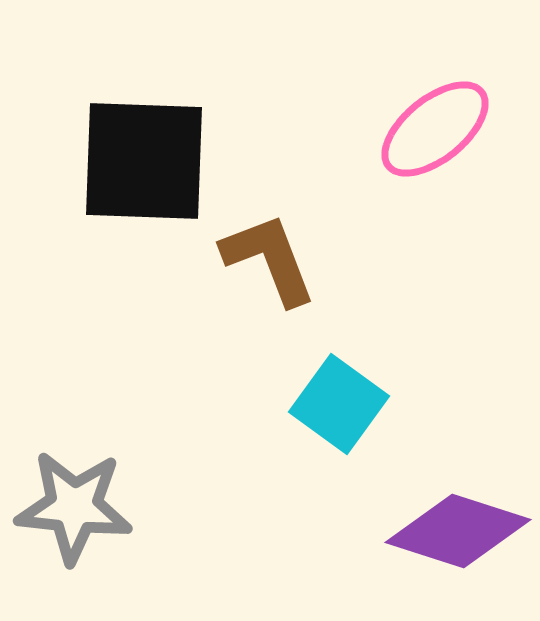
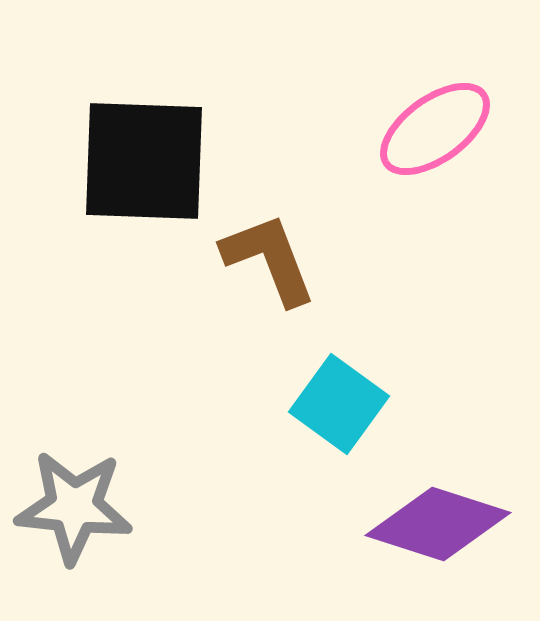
pink ellipse: rotated 3 degrees clockwise
purple diamond: moved 20 px left, 7 px up
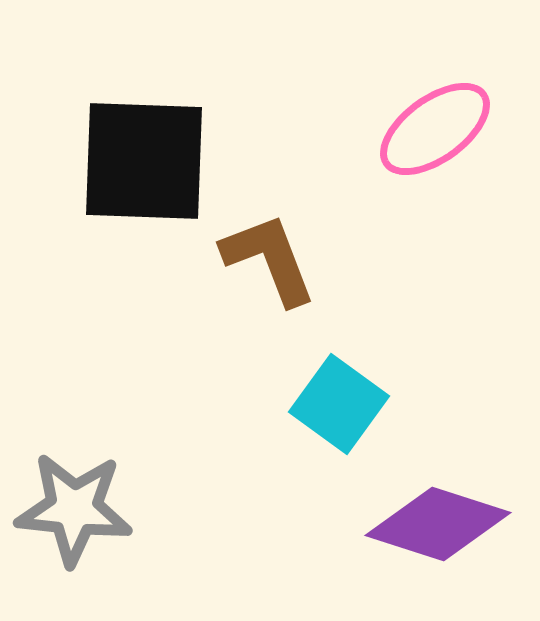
gray star: moved 2 px down
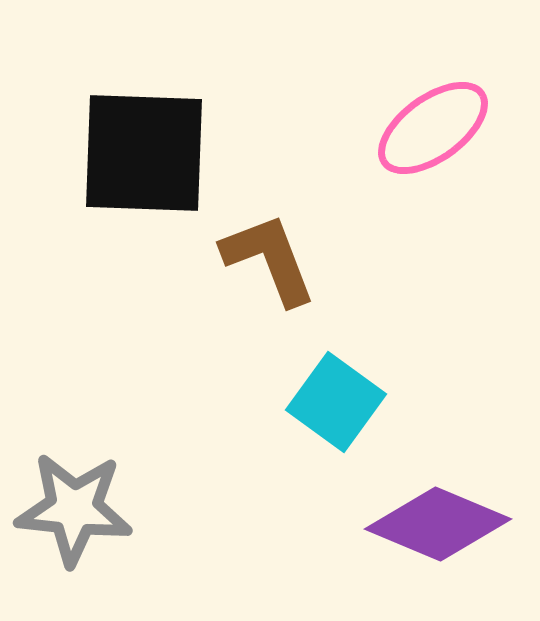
pink ellipse: moved 2 px left, 1 px up
black square: moved 8 px up
cyan square: moved 3 px left, 2 px up
purple diamond: rotated 5 degrees clockwise
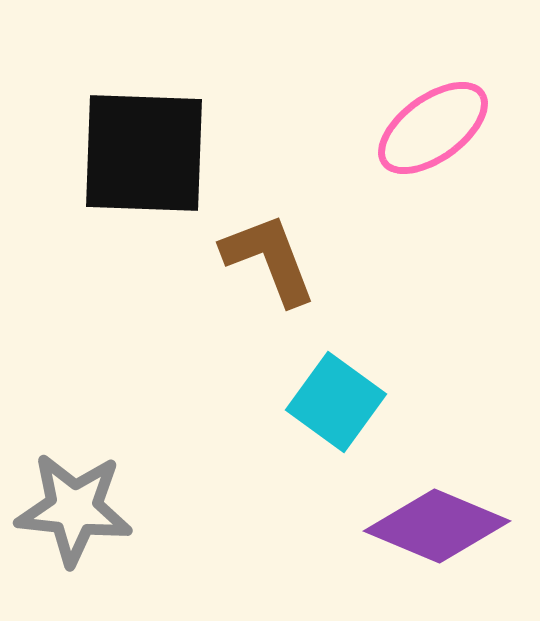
purple diamond: moved 1 px left, 2 px down
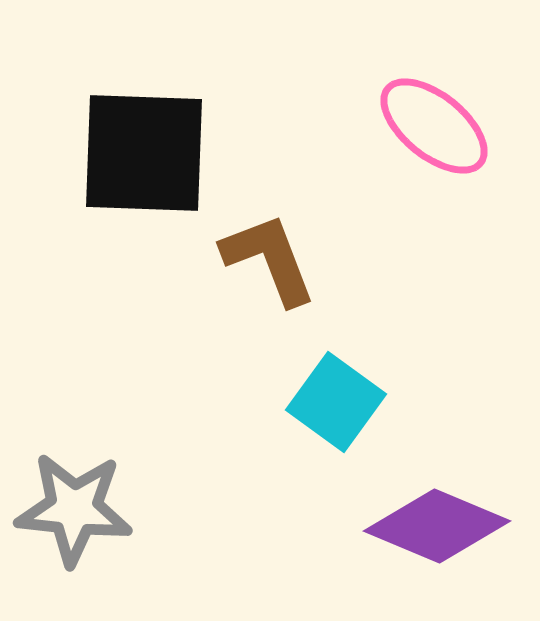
pink ellipse: moved 1 px right, 2 px up; rotated 75 degrees clockwise
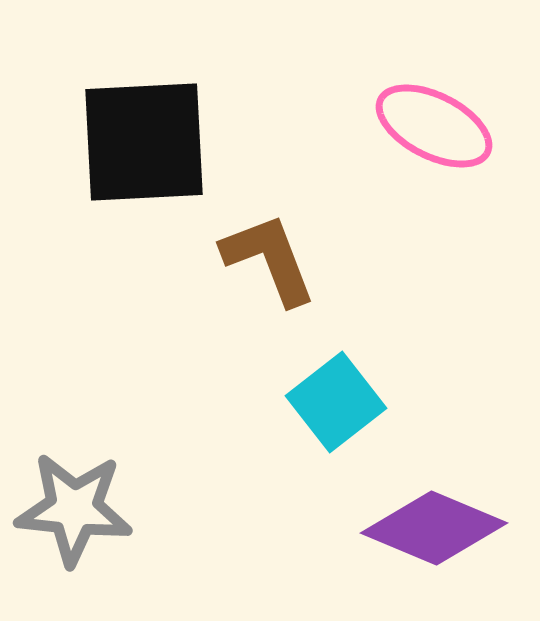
pink ellipse: rotated 12 degrees counterclockwise
black square: moved 11 px up; rotated 5 degrees counterclockwise
cyan square: rotated 16 degrees clockwise
purple diamond: moved 3 px left, 2 px down
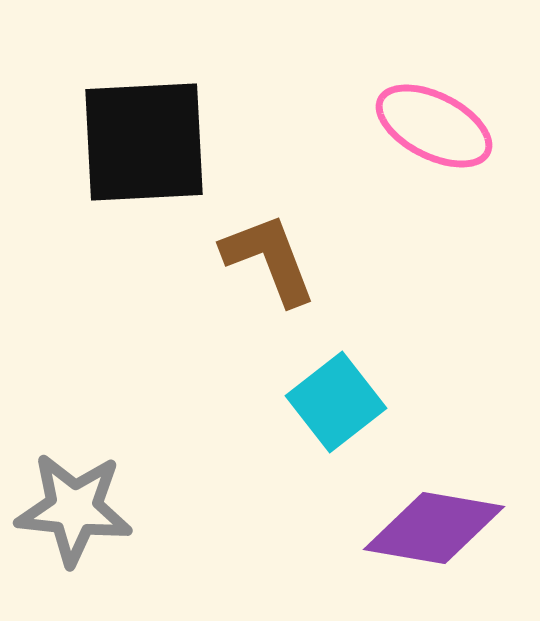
purple diamond: rotated 13 degrees counterclockwise
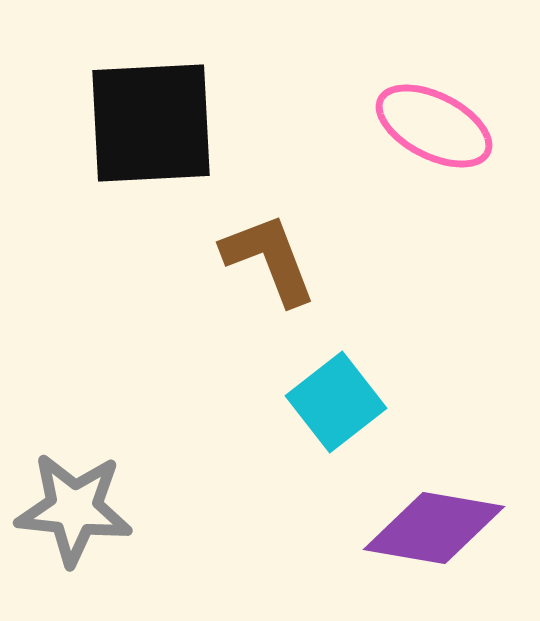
black square: moved 7 px right, 19 px up
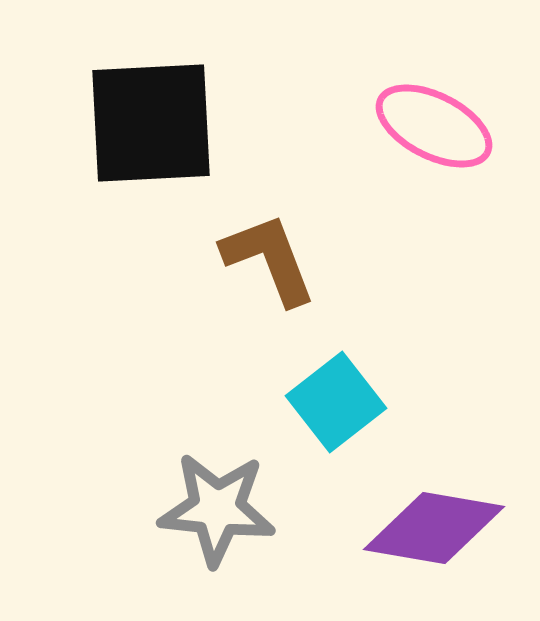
gray star: moved 143 px right
